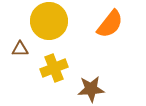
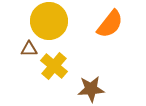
brown triangle: moved 9 px right
yellow cross: moved 2 px up; rotated 28 degrees counterclockwise
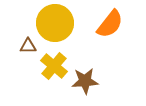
yellow circle: moved 6 px right, 2 px down
brown triangle: moved 1 px left, 3 px up
brown star: moved 6 px left, 8 px up
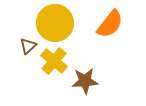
brown triangle: rotated 42 degrees counterclockwise
yellow cross: moved 5 px up
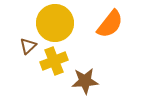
yellow cross: rotated 28 degrees clockwise
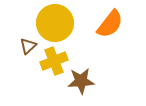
brown star: moved 4 px left
